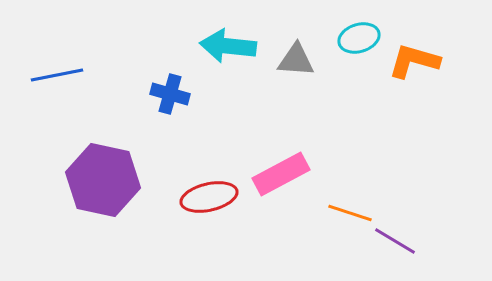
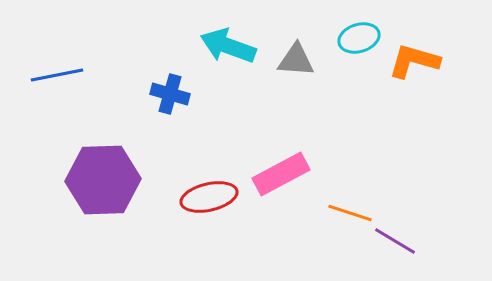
cyan arrow: rotated 14 degrees clockwise
purple hexagon: rotated 14 degrees counterclockwise
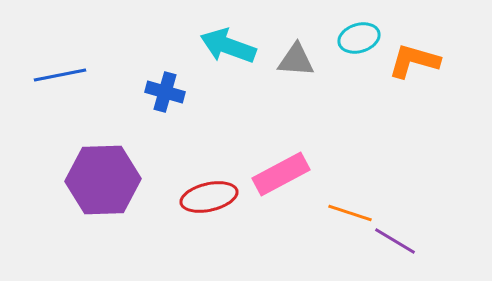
blue line: moved 3 px right
blue cross: moved 5 px left, 2 px up
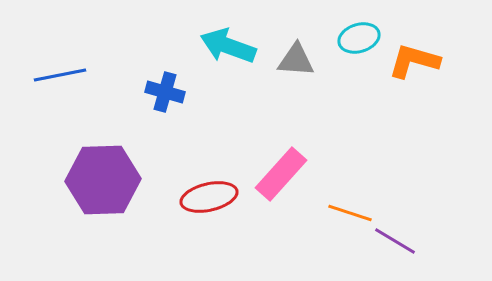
pink rectangle: rotated 20 degrees counterclockwise
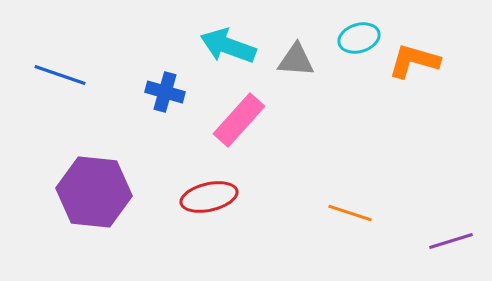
blue line: rotated 30 degrees clockwise
pink rectangle: moved 42 px left, 54 px up
purple hexagon: moved 9 px left, 12 px down; rotated 8 degrees clockwise
purple line: moved 56 px right; rotated 48 degrees counterclockwise
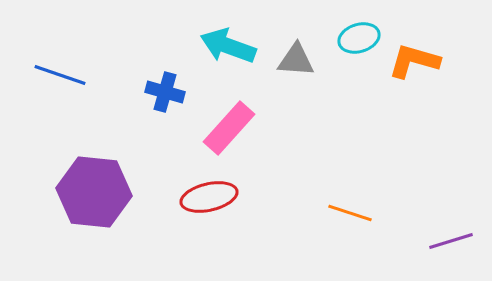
pink rectangle: moved 10 px left, 8 px down
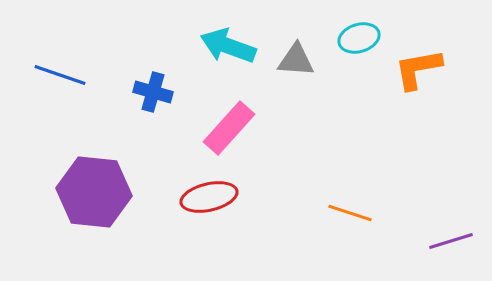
orange L-shape: moved 4 px right, 8 px down; rotated 26 degrees counterclockwise
blue cross: moved 12 px left
